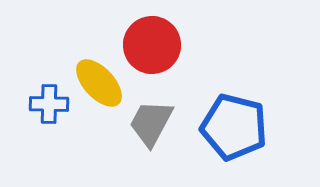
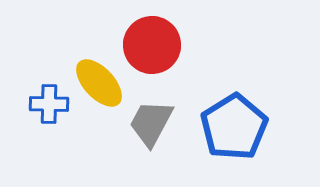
blue pentagon: rotated 26 degrees clockwise
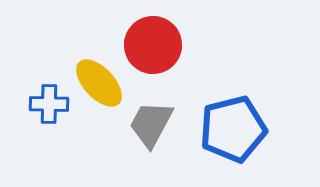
red circle: moved 1 px right
gray trapezoid: moved 1 px down
blue pentagon: moved 1 px left, 2 px down; rotated 18 degrees clockwise
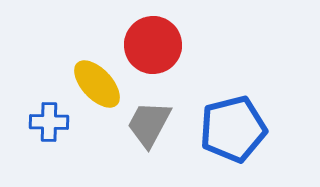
yellow ellipse: moved 2 px left, 1 px down
blue cross: moved 18 px down
gray trapezoid: moved 2 px left
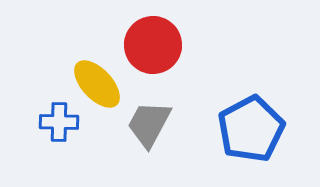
blue cross: moved 10 px right
blue pentagon: moved 18 px right; rotated 14 degrees counterclockwise
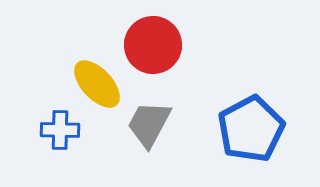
blue cross: moved 1 px right, 8 px down
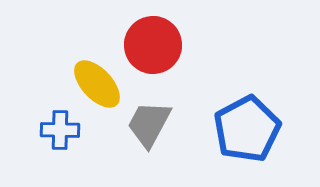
blue pentagon: moved 4 px left
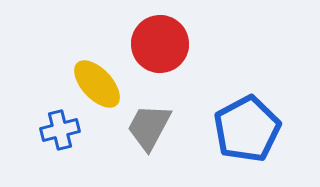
red circle: moved 7 px right, 1 px up
gray trapezoid: moved 3 px down
blue cross: rotated 15 degrees counterclockwise
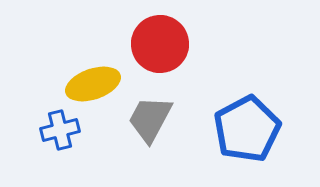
yellow ellipse: moved 4 px left; rotated 66 degrees counterclockwise
gray trapezoid: moved 1 px right, 8 px up
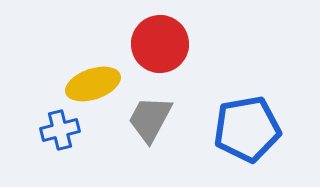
blue pentagon: rotated 18 degrees clockwise
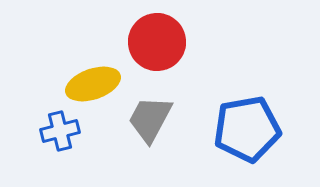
red circle: moved 3 px left, 2 px up
blue cross: moved 1 px down
